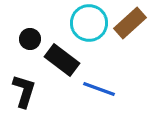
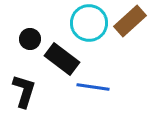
brown rectangle: moved 2 px up
black rectangle: moved 1 px up
blue line: moved 6 px left, 2 px up; rotated 12 degrees counterclockwise
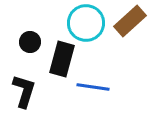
cyan circle: moved 3 px left
black circle: moved 3 px down
black rectangle: rotated 68 degrees clockwise
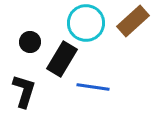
brown rectangle: moved 3 px right
black rectangle: rotated 16 degrees clockwise
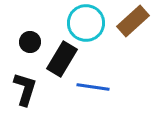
black L-shape: moved 1 px right, 2 px up
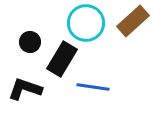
black L-shape: rotated 88 degrees counterclockwise
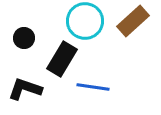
cyan circle: moved 1 px left, 2 px up
black circle: moved 6 px left, 4 px up
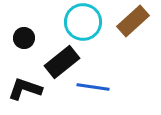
cyan circle: moved 2 px left, 1 px down
black rectangle: moved 3 px down; rotated 20 degrees clockwise
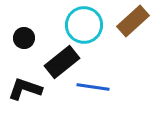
cyan circle: moved 1 px right, 3 px down
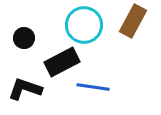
brown rectangle: rotated 20 degrees counterclockwise
black rectangle: rotated 12 degrees clockwise
